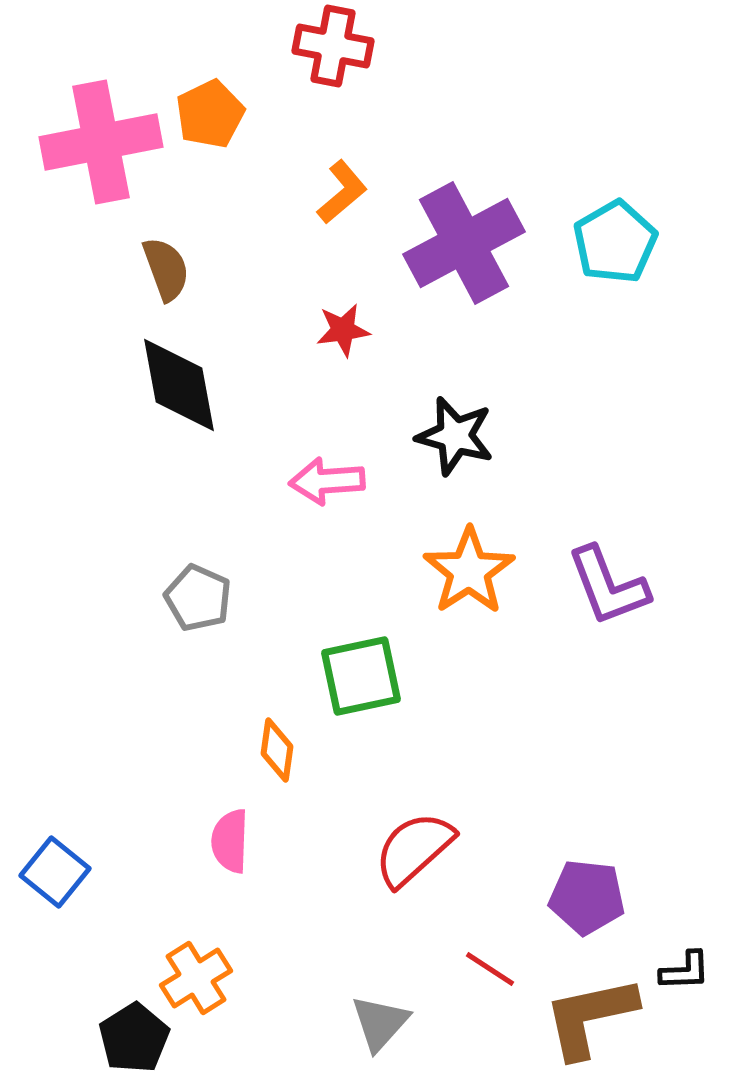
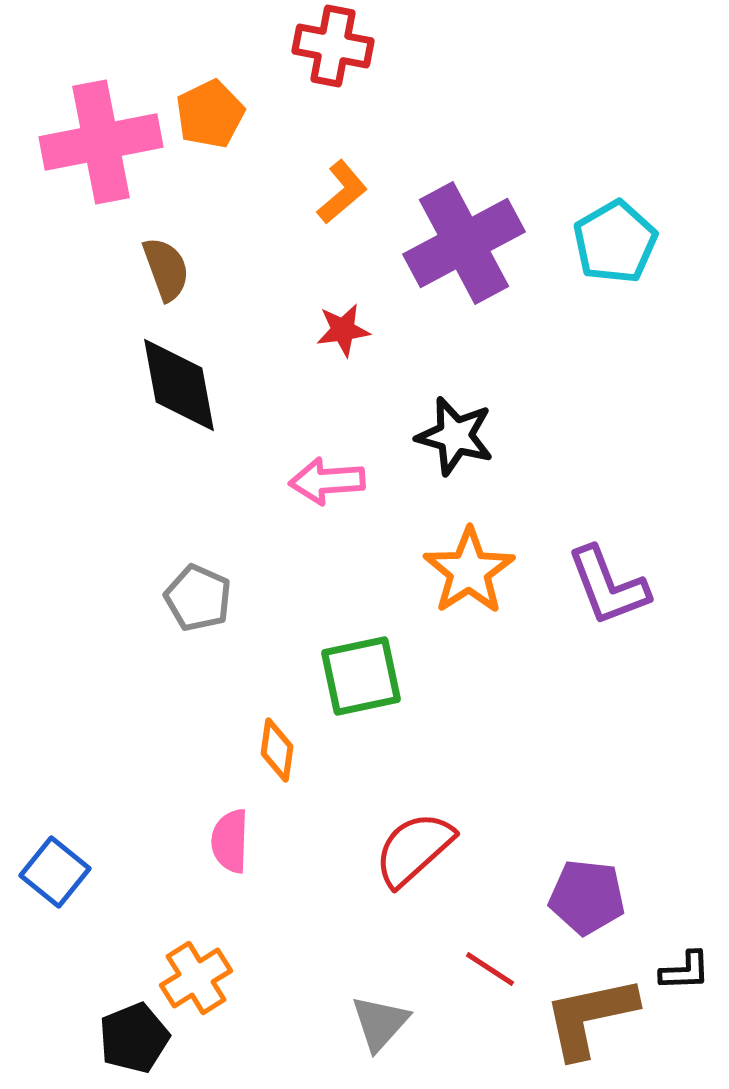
black pentagon: rotated 10 degrees clockwise
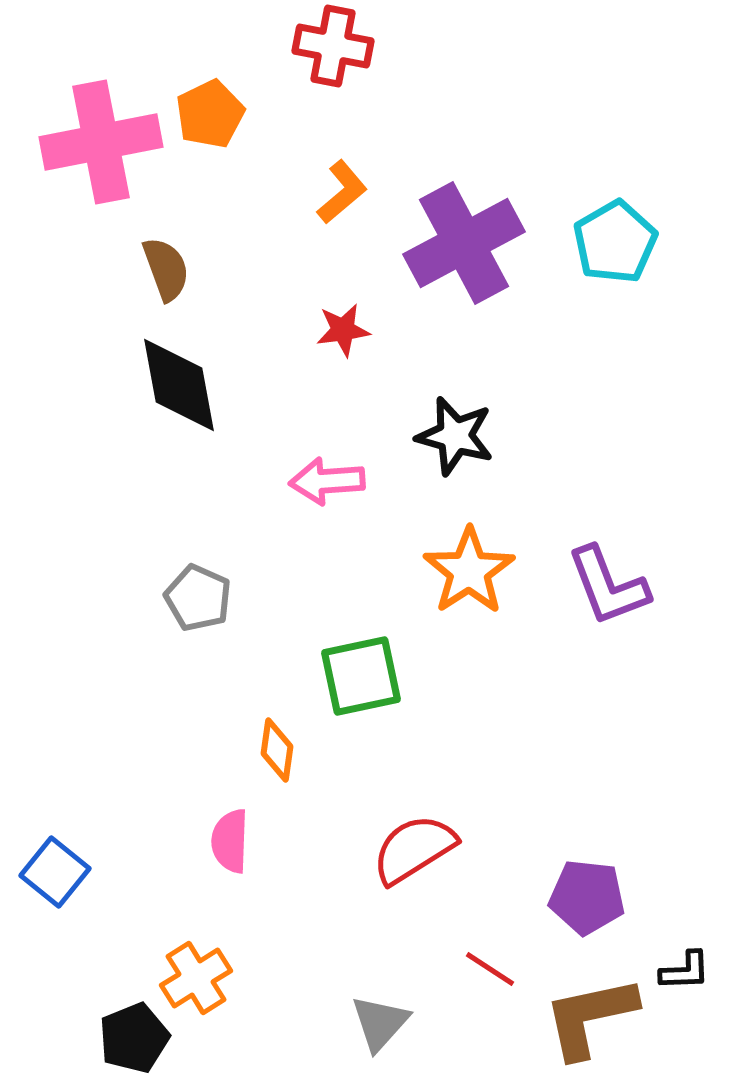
red semicircle: rotated 10 degrees clockwise
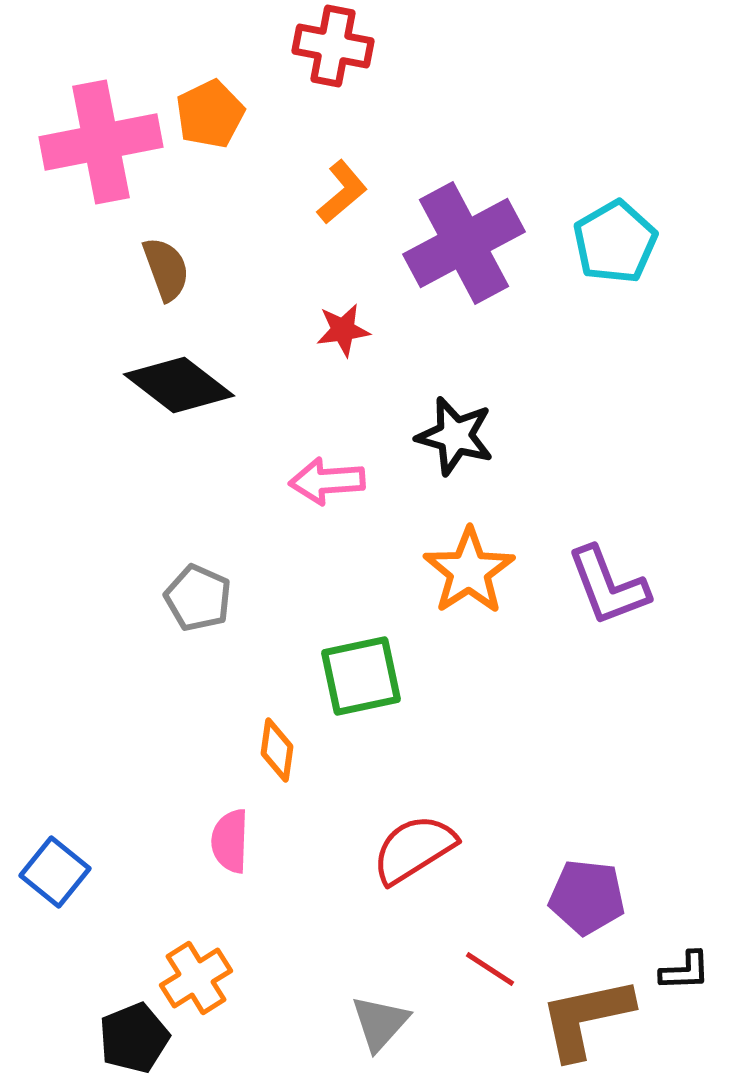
black diamond: rotated 42 degrees counterclockwise
brown L-shape: moved 4 px left, 1 px down
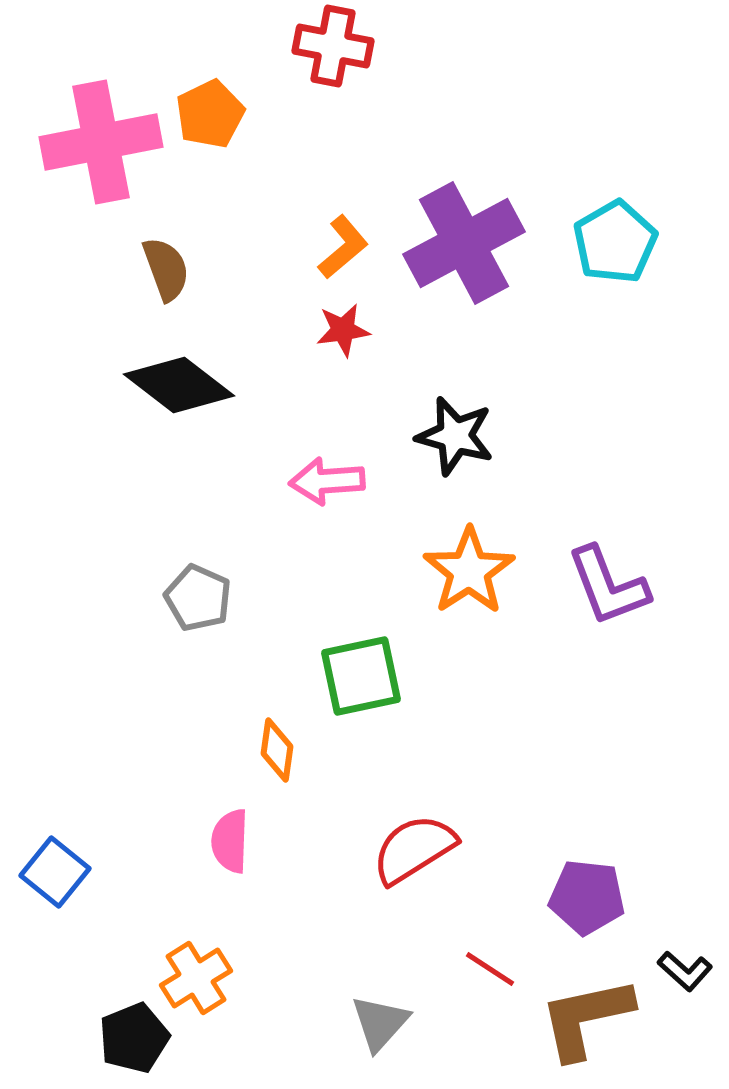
orange L-shape: moved 1 px right, 55 px down
black L-shape: rotated 44 degrees clockwise
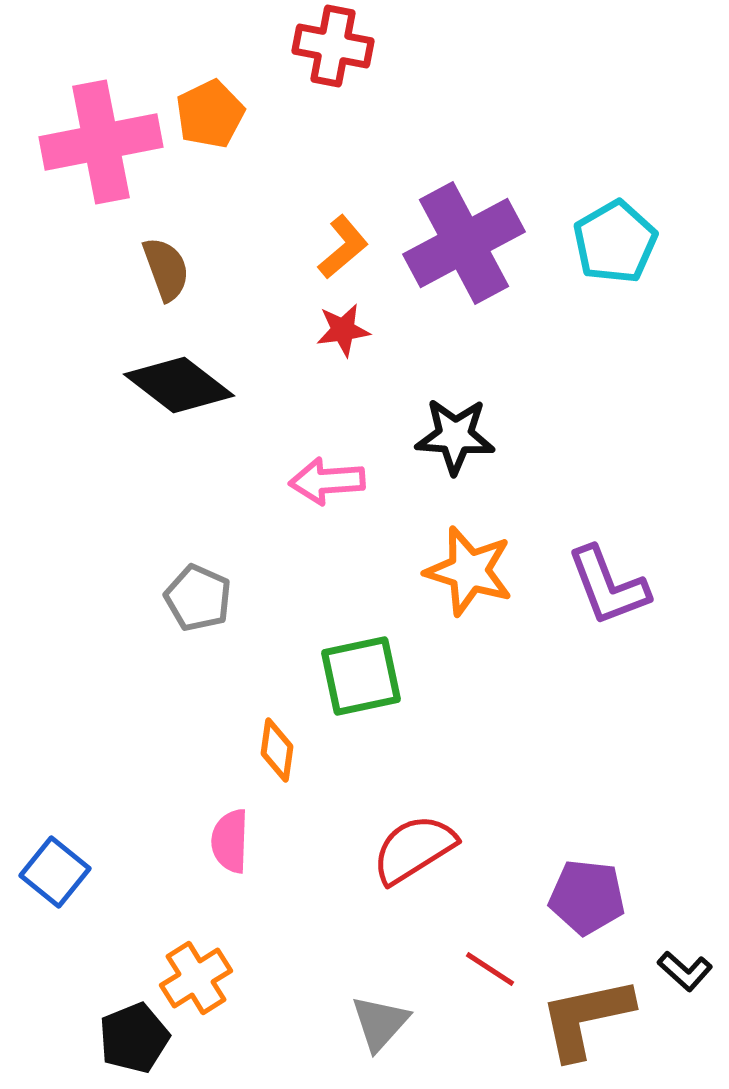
black star: rotated 12 degrees counterclockwise
orange star: rotated 22 degrees counterclockwise
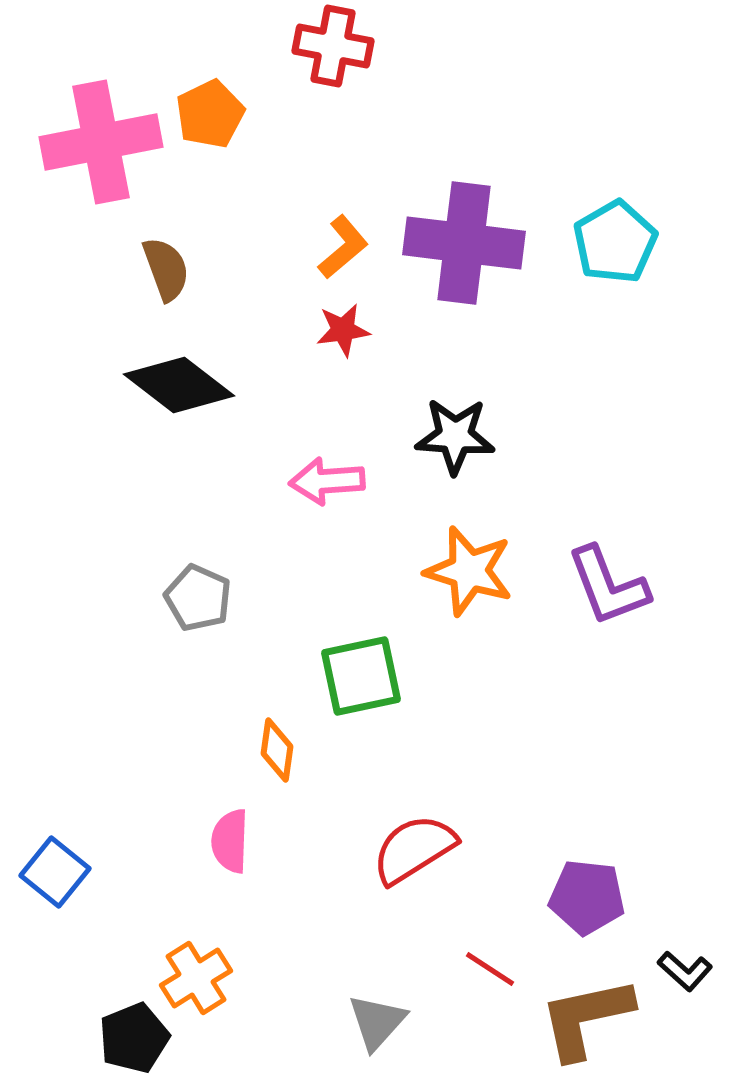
purple cross: rotated 35 degrees clockwise
gray triangle: moved 3 px left, 1 px up
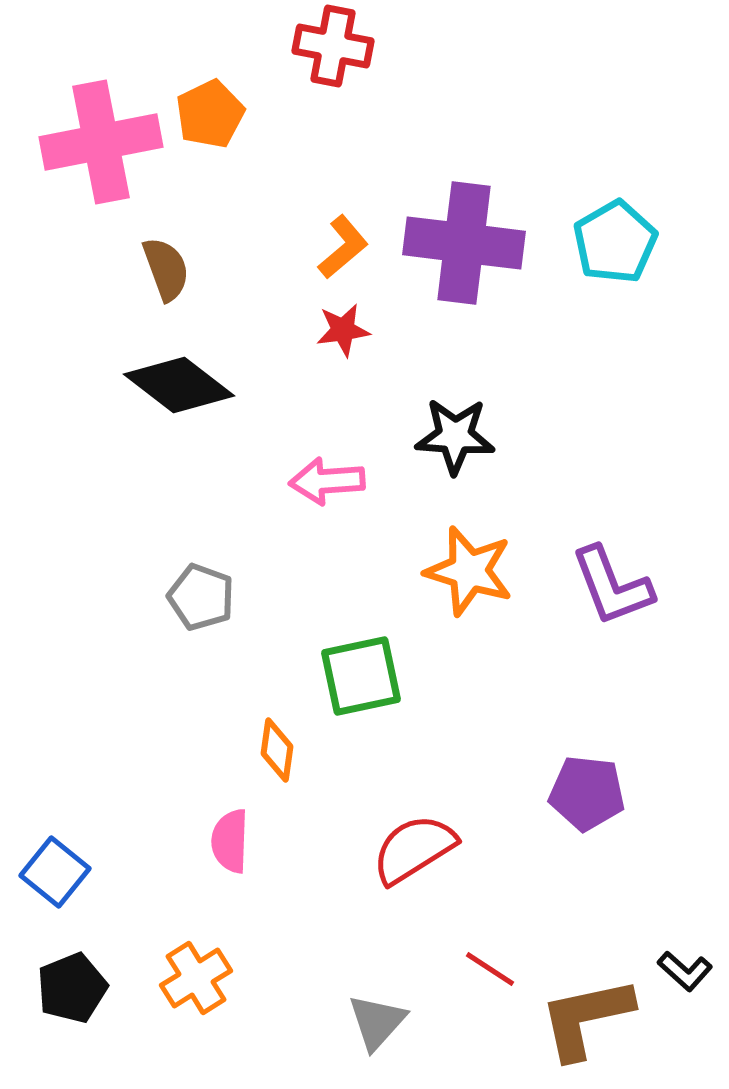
purple L-shape: moved 4 px right
gray pentagon: moved 3 px right, 1 px up; rotated 4 degrees counterclockwise
purple pentagon: moved 104 px up
black pentagon: moved 62 px left, 50 px up
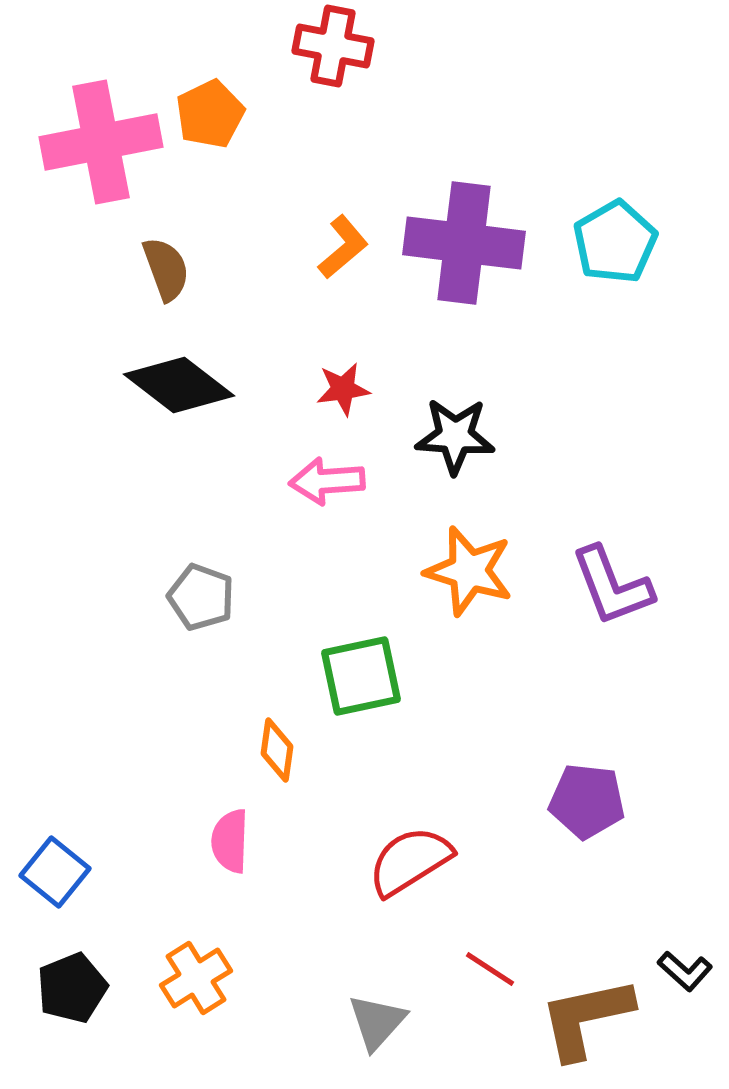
red star: moved 59 px down
purple pentagon: moved 8 px down
red semicircle: moved 4 px left, 12 px down
